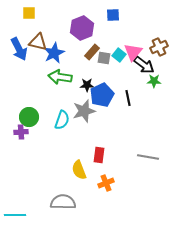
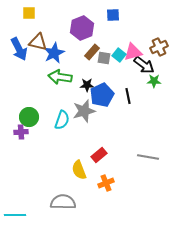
pink triangle: rotated 36 degrees clockwise
black line: moved 2 px up
red rectangle: rotated 42 degrees clockwise
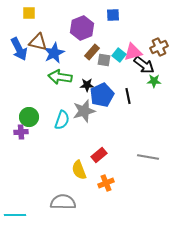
gray square: moved 2 px down
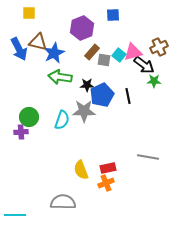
gray star: rotated 15 degrees clockwise
red rectangle: moved 9 px right, 13 px down; rotated 28 degrees clockwise
yellow semicircle: moved 2 px right
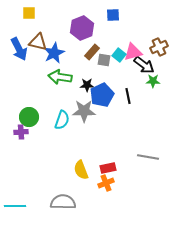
green star: moved 1 px left
cyan line: moved 9 px up
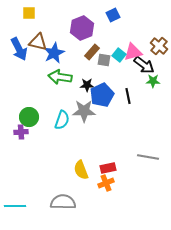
blue square: rotated 24 degrees counterclockwise
brown cross: moved 1 px up; rotated 24 degrees counterclockwise
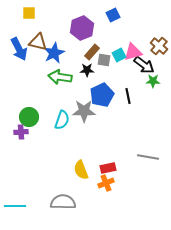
cyan square: rotated 24 degrees clockwise
black star: moved 15 px up
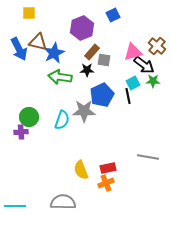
brown cross: moved 2 px left
cyan square: moved 14 px right, 28 px down
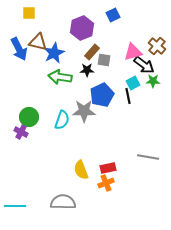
purple cross: rotated 32 degrees clockwise
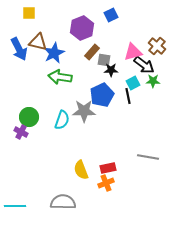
blue square: moved 2 px left
black star: moved 24 px right
